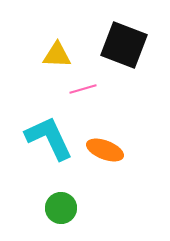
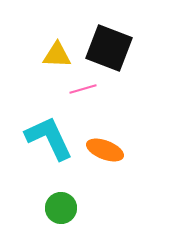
black square: moved 15 px left, 3 px down
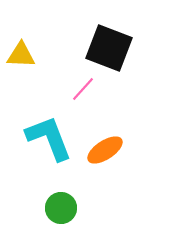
yellow triangle: moved 36 px left
pink line: rotated 32 degrees counterclockwise
cyan L-shape: rotated 4 degrees clockwise
orange ellipse: rotated 54 degrees counterclockwise
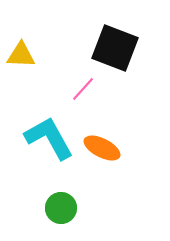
black square: moved 6 px right
cyan L-shape: rotated 8 degrees counterclockwise
orange ellipse: moved 3 px left, 2 px up; rotated 60 degrees clockwise
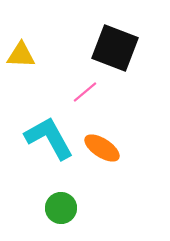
pink line: moved 2 px right, 3 px down; rotated 8 degrees clockwise
orange ellipse: rotated 6 degrees clockwise
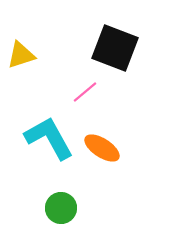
yellow triangle: rotated 20 degrees counterclockwise
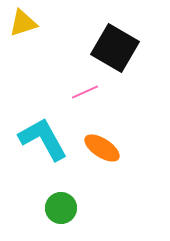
black square: rotated 9 degrees clockwise
yellow triangle: moved 2 px right, 32 px up
pink line: rotated 16 degrees clockwise
cyan L-shape: moved 6 px left, 1 px down
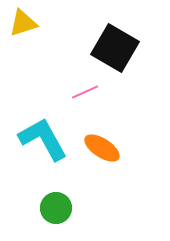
green circle: moved 5 px left
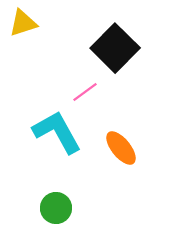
black square: rotated 15 degrees clockwise
pink line: rotated 12 degrees counterclockwise
cyan L-shape: moved 14 px right, 7 px up
orange ellipse: moved 19 px right; rotated 18 degrees clockwise
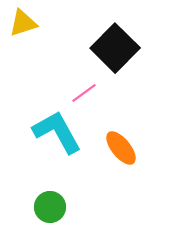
pink line: moved 1 px left, 1 px down
green circle: moved 6 px left, 1 px up
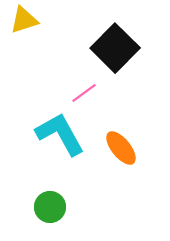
yellow triangle: moved 1 px right, 3 px up
cyan L-shape: moved 3 px right, 2 px down
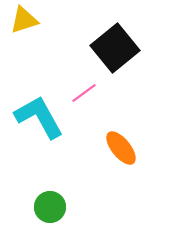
black square: rotated 6 degrees clockwise
cyan L-shape: moved 21 px left, 17 px up
